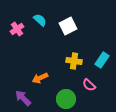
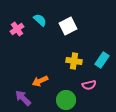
orange arrow: moved 3 px down
pink semicircle: rotated 56 degrees counterclockwise
green circle: moved 1 px down
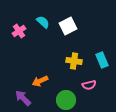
cyan semicircle: moved 3 px right, 2 px down
pink cross: moved 2 px right, 2 px down
cyan rectangle: rotated 56 degrees counterclockwise
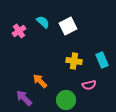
orange arrow: rotated 70 degrees clockwise
purple arrow: moved 1 px right
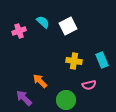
pink cross: rotated 16 degrees clockwise
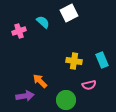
white square: moved 1 px right, 13 px up
purple arrow: moved 1 px right, 2 px up; rotated 126 degrees clockwise
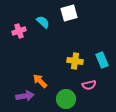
white square: rotated 12 degrees clockwise
yellow cross: moved 1 px right
green circle: moved 1 px up
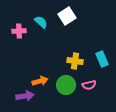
white square: moved 2 px left, 3 px down; rotated 18 degrees counterclockwise
cyan semicircle: moved 2 px left
pink cross: rotated 16 degrees clockwise
cyan rectangle: moved 1 px up
orange arrow: rotated 119 degrees clockwise
green circle: moved 14 px up
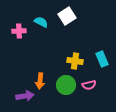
cyan semicircle: rotated 16 degrees counterclockwise
orange arrow: rotated 112 degrees clockwise
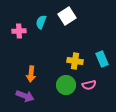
cyan semicircle: rotated 96 degrees counterclockwise
orange arrow: moved 9 px left, 7 px up
purple arrow: rotated 30 degrees clockwise
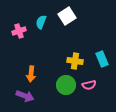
pink cross: rotated 16 degrees counterclockwise
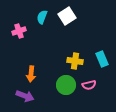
cyan semicircle: moved 1 px right, 5 px up
